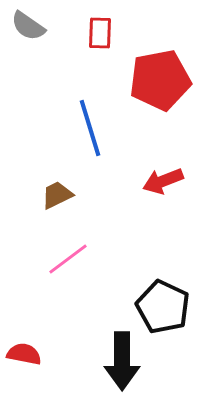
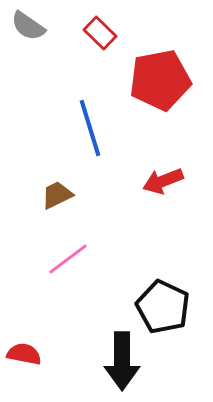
red rectangle: rotated 48 degrees counterclockwise
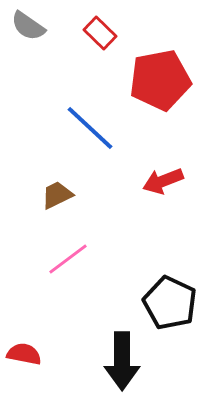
blue line: rotated 30 degrees counterclockwise
black pentagon: moved 7 px right, 4 px up
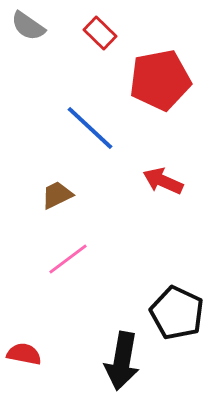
red arrow: rotated 45 degrees clockwise
black pentagon: moved 7 px right, 10 px down
black arrow: rotated 10 degrees clockwise
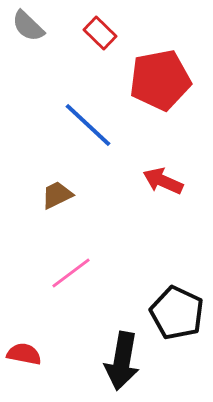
gray semicircle: rotated 9 degrees clockwise
blue line: moved 2 px left, 3 px up
pink line: moved 3 px right, 14 px down
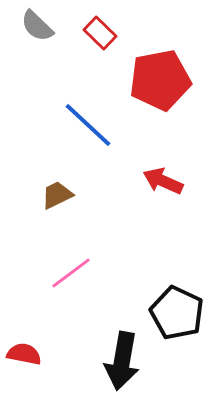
gray semicircle: moved 9 px right
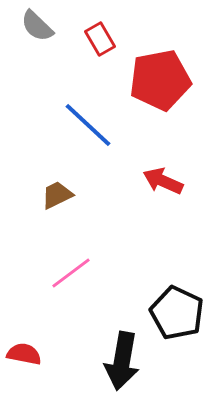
red rectangle: moved 6 px down; rotated 16 degrees clockwise
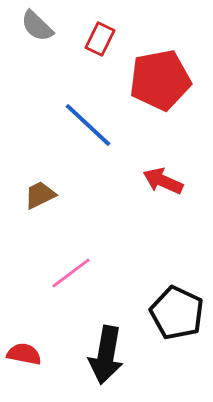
red rectangle: rotated 56 degrees clockwise
brown trapezoid: moved 17 px left
black arrow: moved 16 px left, 6 px up
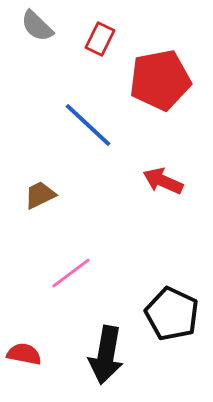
black pentagon: moved 5 px left, 1 px down
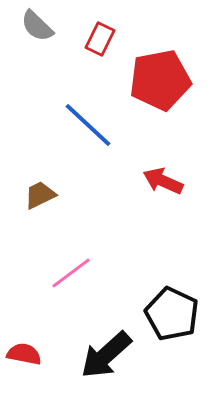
black arrow: rotated 38 degrees clockwise
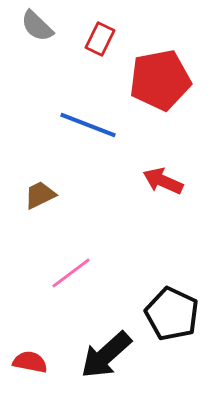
blue line: rotated 22 degrees counterclockwise
red semicircle: moved 6 px right, 8 px down
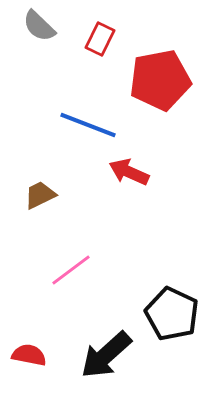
gray semicircle: moved 2 px right
red arrow: moved 34 px left, 9 px up
pink line: moved 3 px up
red semicircle: moved 1 px left, 7 px up
